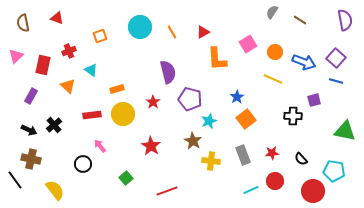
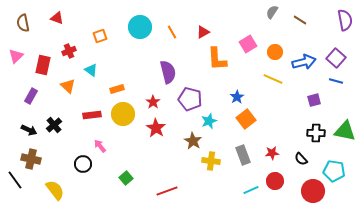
blue arrow at (304, 62): rotated 35 degrees counterclockwise
black cross at (293, 116): moved 23 px right, 17 px down
red star at (151, 146): moved 5 px right, 18 px up
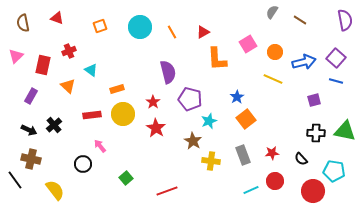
orange square at (100, 36): moved 10 px up
